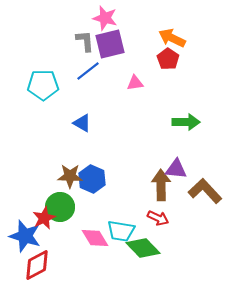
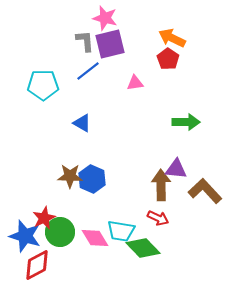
green circle: moved 25 px down
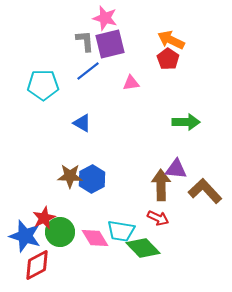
orange arrow: moved 1 px left, 2 px down
pink triangle: moved 4 px left
blue hexagon: rotated 8 degrees clockwise
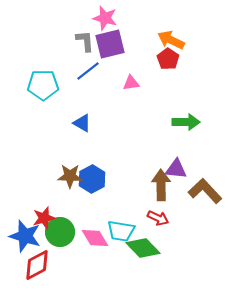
red star: rotated 10 degrees clockwise
